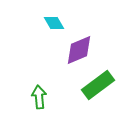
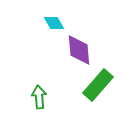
purple diamond: rotated 72 degrees counterclockwise
green rectangle: rotated 12 degrees counterclockwise
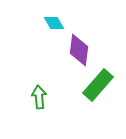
purple diamond: rotated 12 degrees clockwise
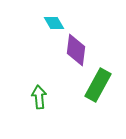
purple diamond: moved 3 px left
green rectangle: rotated 12 degrees counterclockwise
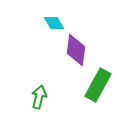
green arrow: rotated 20 degrees clockwise
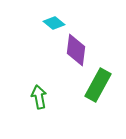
cyan diamond: rotated 20 degrees counterclockwise
green arrow: rotated 25 degrees counterclockwise
